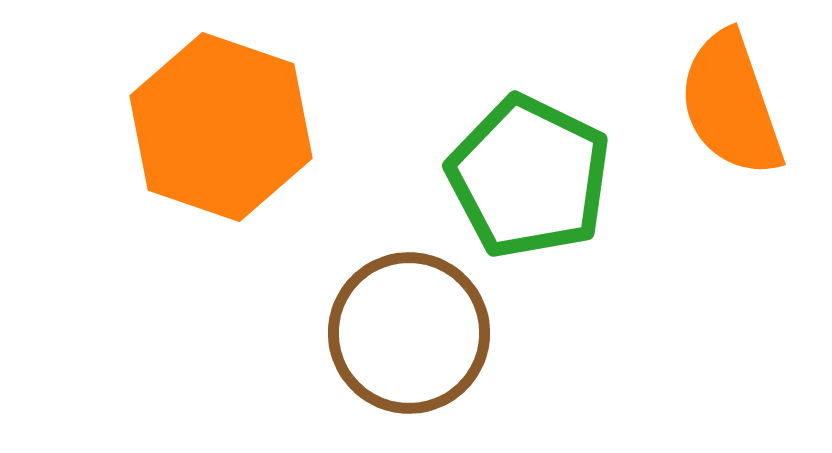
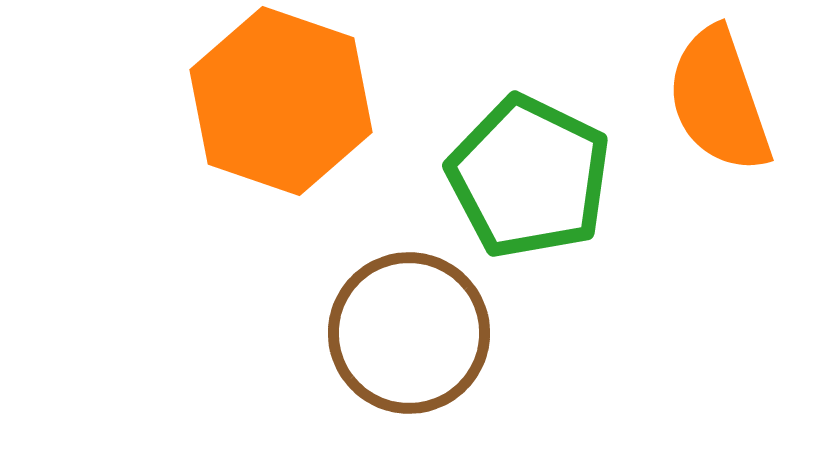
orange semicircle: moved 12 px left, 4 px up
orange hexagon: moved 60 px right, 26 px up
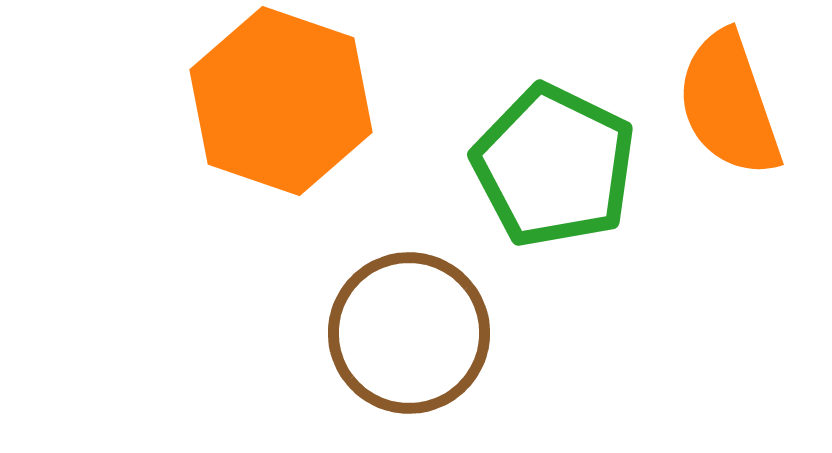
orange semicircle: moved 10 px right, 4 px down
green pentagon: moved 25 px right, 11 px up
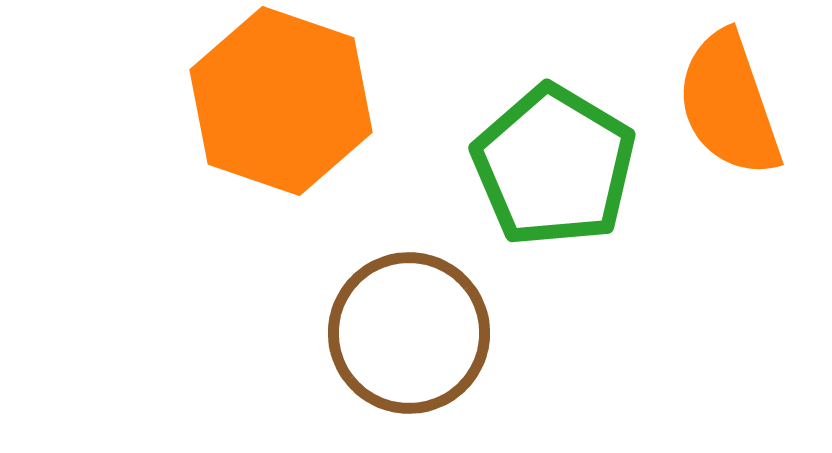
green pentagon: rotated 5 degrees clockwise
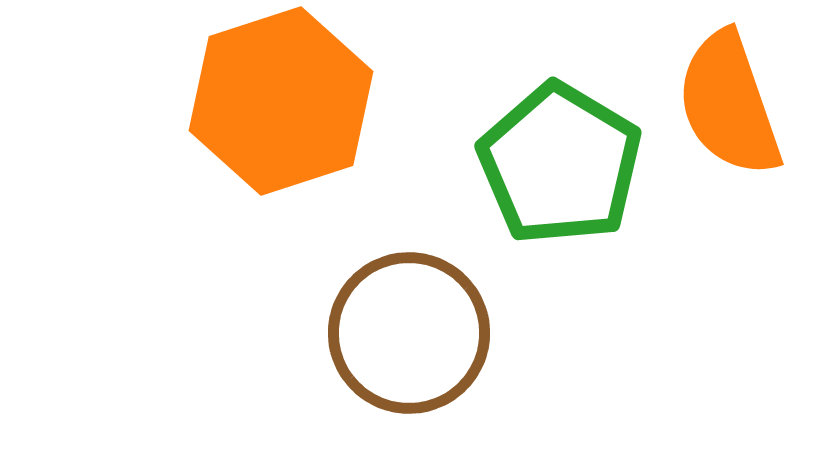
orange hexagon: rotated 23 degrees clockwise
green pentagon: moved 6 px right, 2 px up
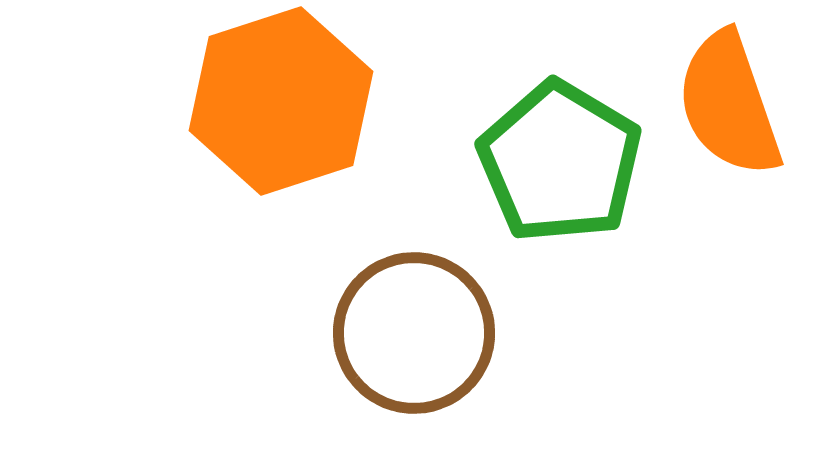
green pentagon: moved 2 px up
brown circle: moved 5 px right
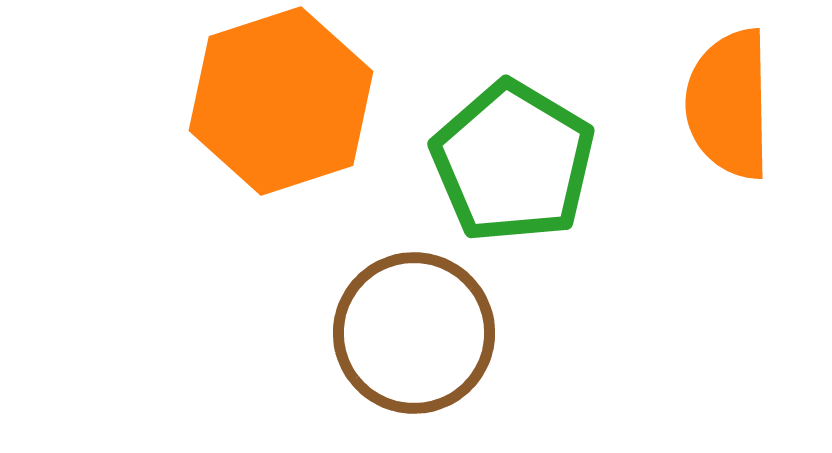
orange semicircle: rotated 18 degrees clockwise
green pentagon: moved 47 px left
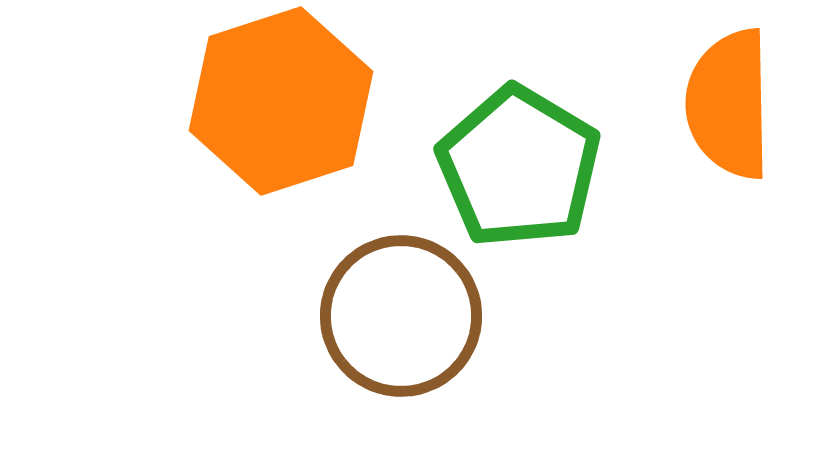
green pentagon: moved 6 px right, 5 px down
brown circle: moved 13 px left, 17 px up
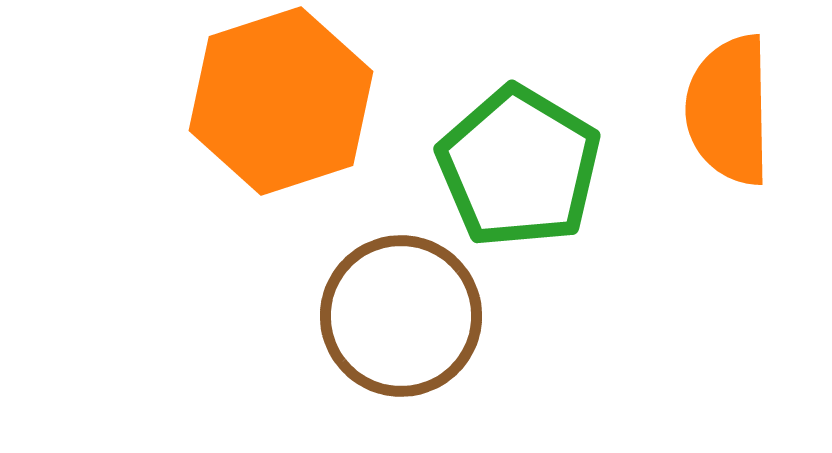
orange semicircle: moved 6 px down
